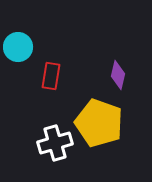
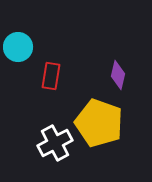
white cross: rotated 12 degrees counterclockwise
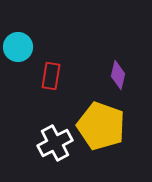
yellow pentagon: moved 2 px right, 3 px down
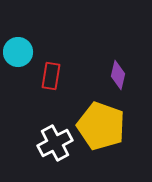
cyan circle: moved 5 px down
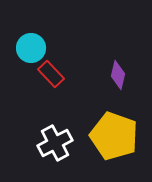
cyan circle: moved 13 px right, 4 px up
red rectangle: moved 2 px up; rotated 52 degrees counterclockwise
yellow pentagon: moved 13 px right, 10 px down
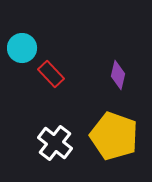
cyan circle: moved 9 px left
white cross: rotated 24 degrees counterclockwise
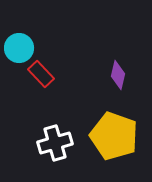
cyan circle: moved 3 px left
red rectangle: moved 10 px left
white cross: rotated 36 degrees clockwise
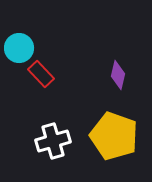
white cross: moved 2 px left, 2 px up
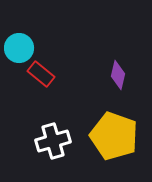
red rectangle: rotated 8 degrees counterclockwise
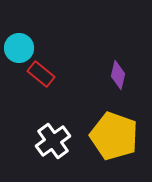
white cross: rotated 20 degrees counterclockwise
